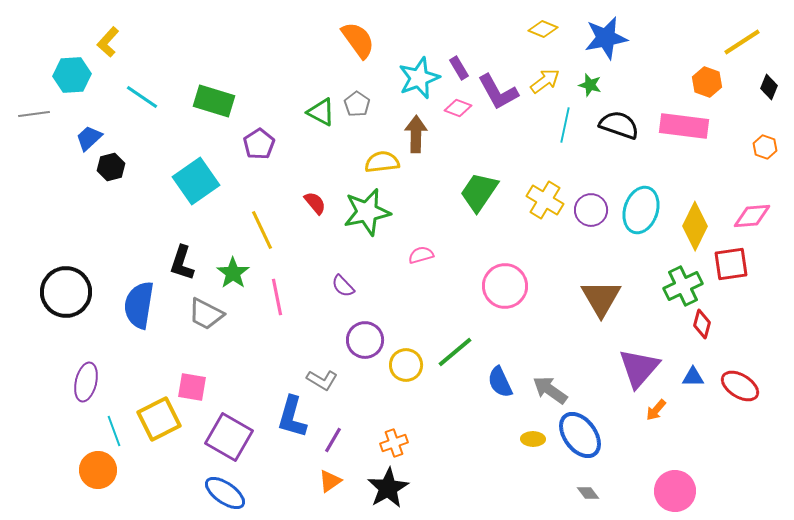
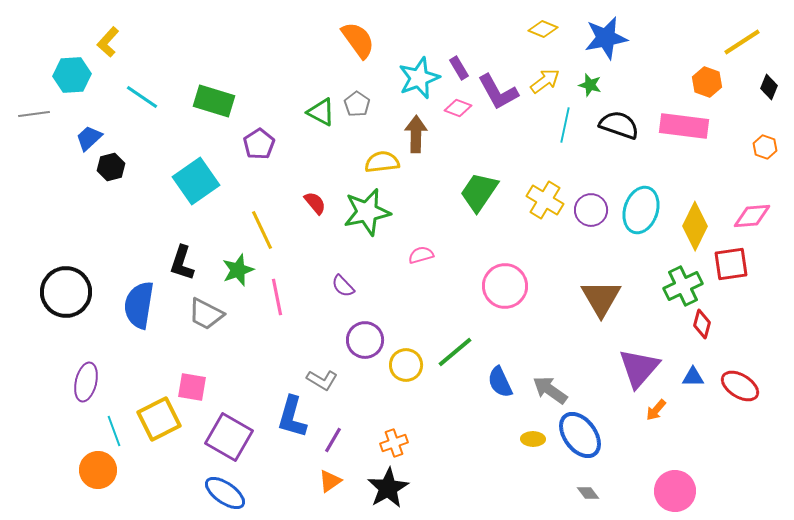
green star at (233, 273): moved 5 px right, 3 px up; rotated 16 degrees clockwise
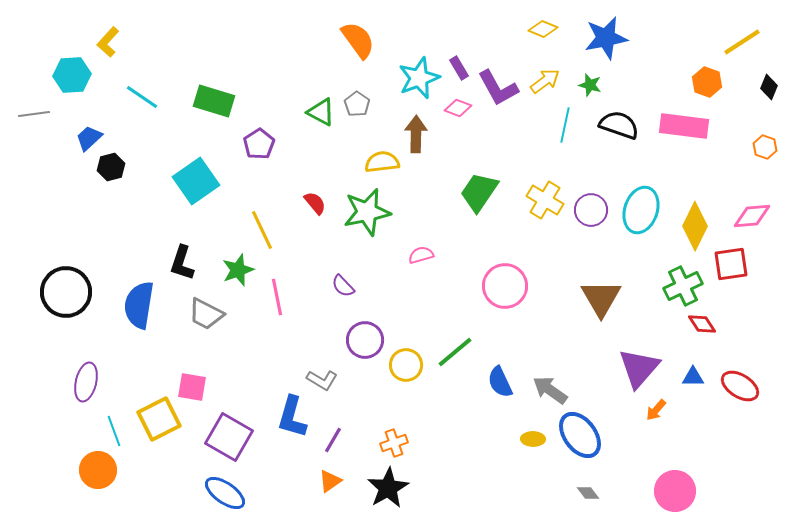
purple L-shape at (498, 92): moved 4 px up
red diamond at (702, 324): rotated 48 degrees counterclockwise
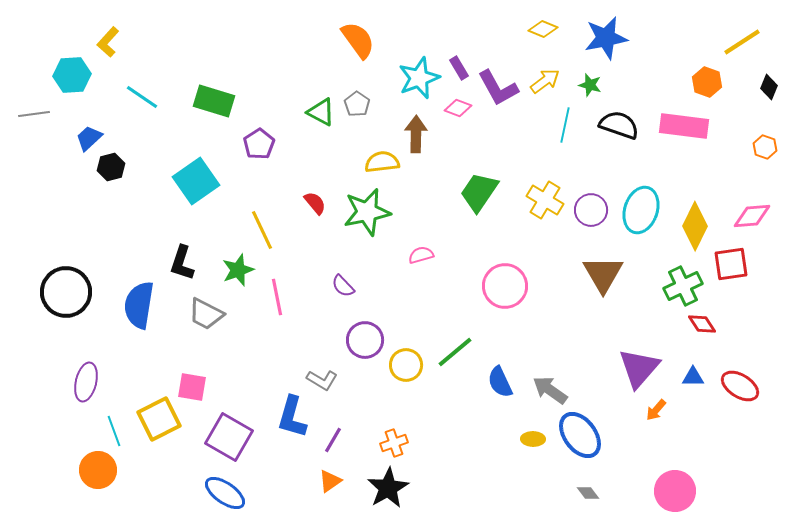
brown triangle at (601, 298): moved 2 px right, 24 px up
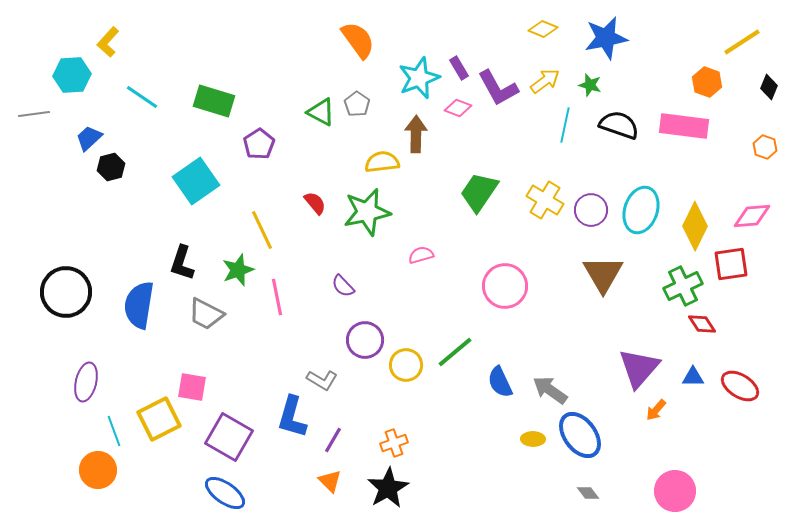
orange triangle at (330, 481): rotated 40 degrees counterclockwise
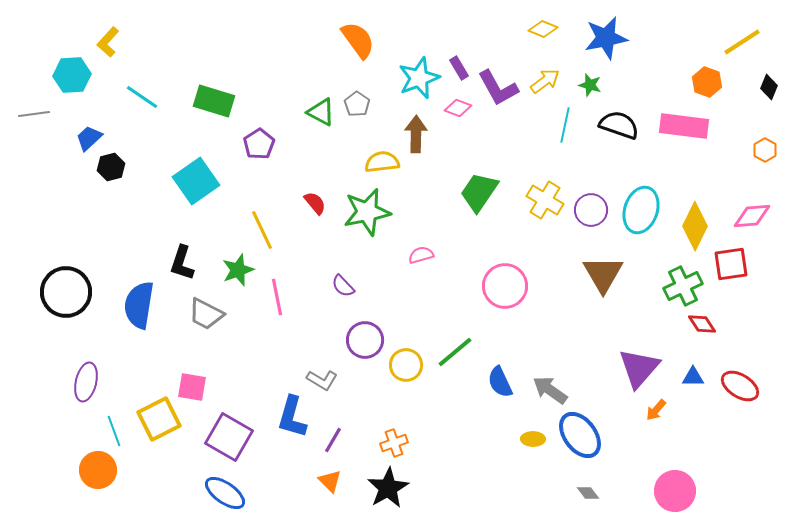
orange hexagon at (765, 147): moved 3 px down; rotated 10 degrees clockwise
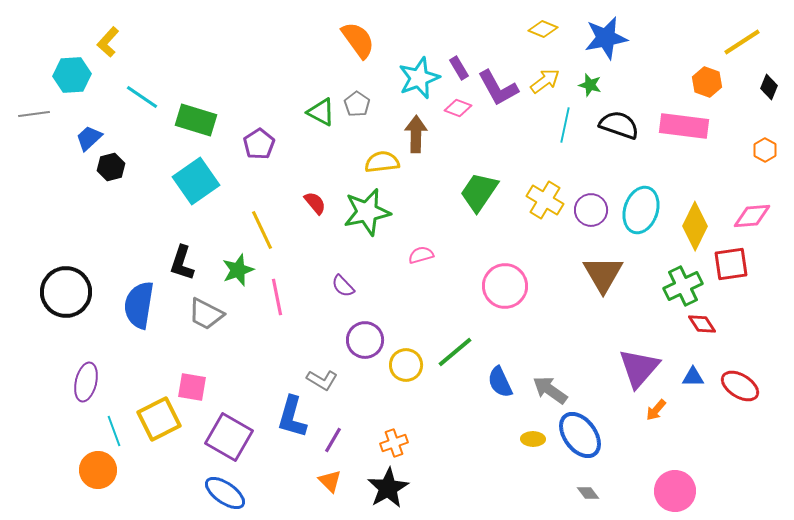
green rectangle at (214, 101): moved 18 px left, 19 px down
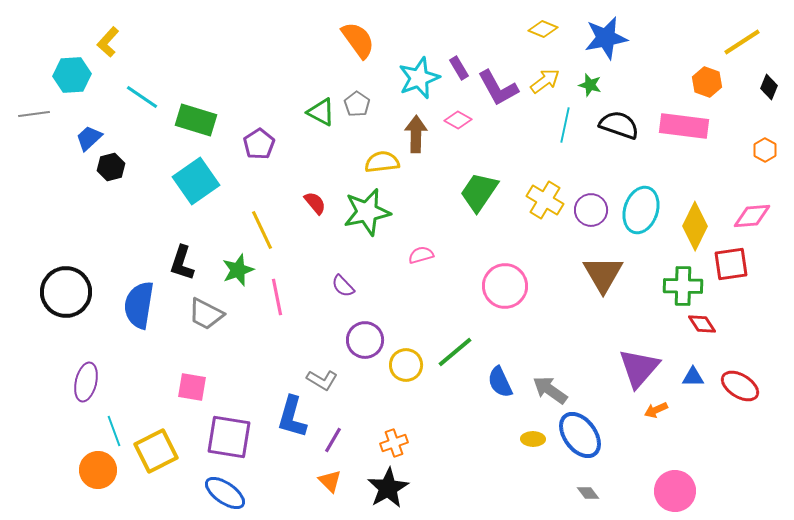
pink diamond at (458, 108): moved 12 px down; rotated 8 degrees clockwise
green cross at (683, 286): rotated 27 degrees clockwise
orange arrow at (656, 410): rotated 25 degrees clockwise
yellow square at (159, 419): moved 3 px left, 32 px down
purple square at (229, 437): rotated 21 degrees counterclockwise
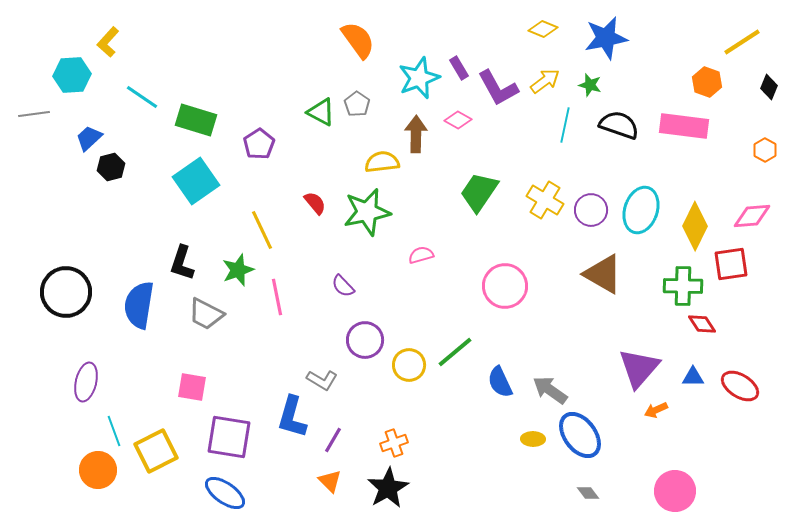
brown triangle at (603, 274): rotated 30 degrees counterclockwise
yellow circle at (406, 365): moved 3 px right
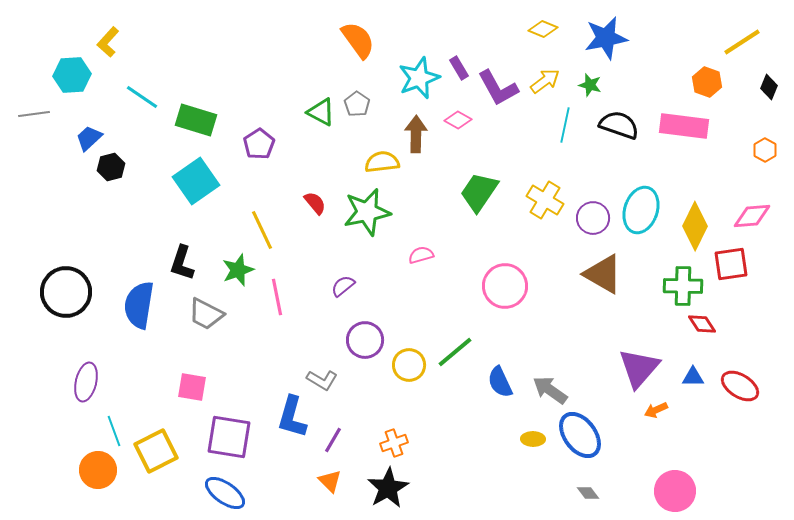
purple circle at (591, 210): moved 2 px right, 8 px down
purple semicircle at (343, 286): rotated 95 degrees clockwise
